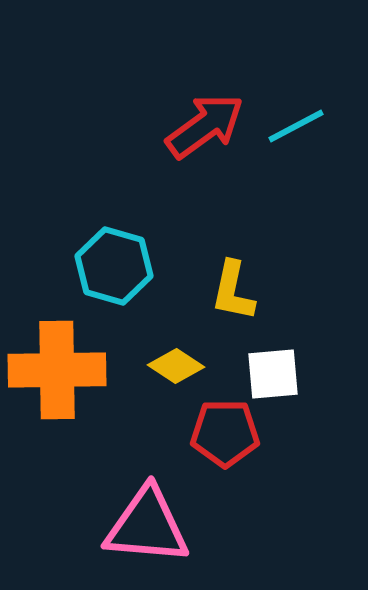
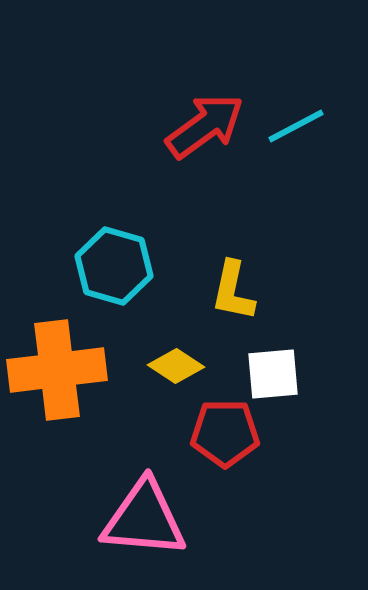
orange cross: rotated 6 degrees counterclockwise
pink triangle: moved 3 px left, 7 px up
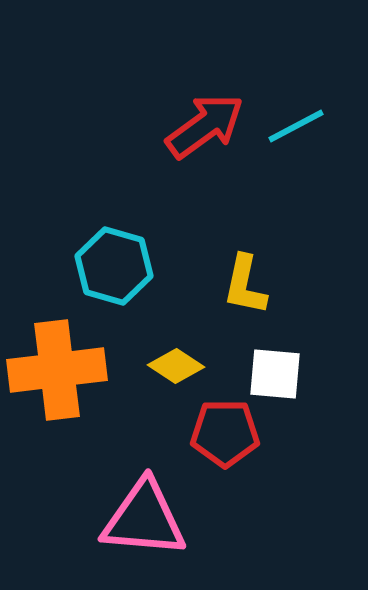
yellow L-shape: moved 12 px right, 6 px up
white square: moved 2 px right; rotated 10 degrees clockwise
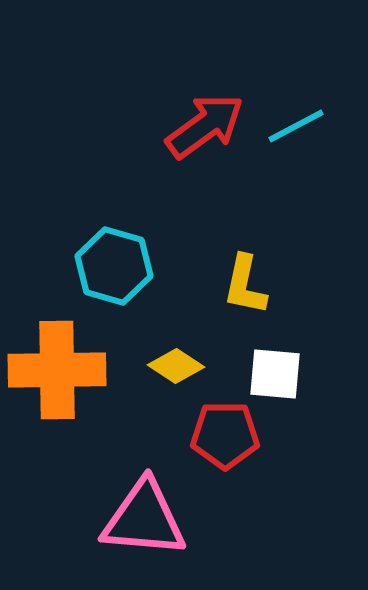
orange cross: rotated 6 degrees clockwise
red pentagon: moved 2 px down
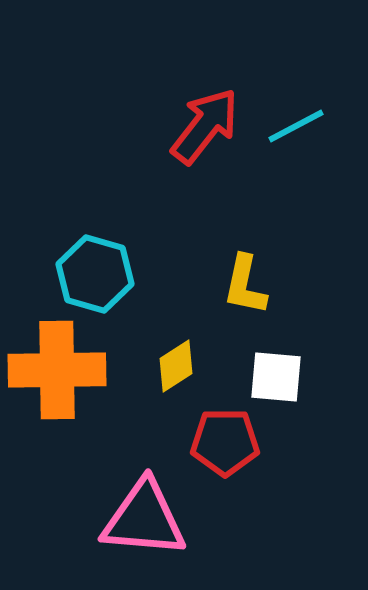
red arrow: rotated 16 degrees counterclockwise
cyan hexagon: moved 19 px left, 8 px down
yellow diamond: rotated 66 degrees counterclockwise
white square: moved 1 px right, 3 px down
red pentagon: moved 7 px down
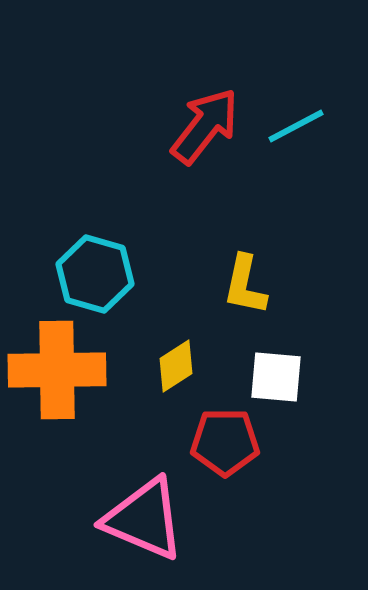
pink triangle: rotated 18 degrees clockwise
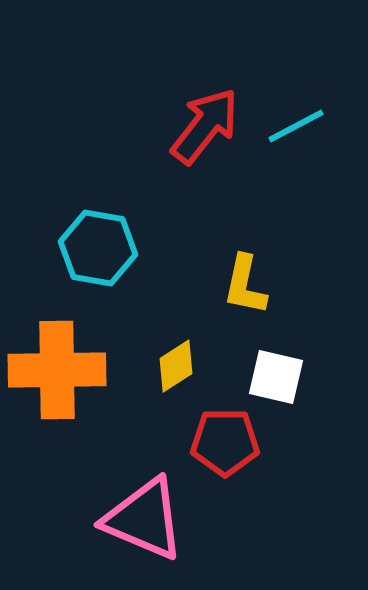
cyan hexagon: moved 3 px right, 26 px up; rotated 6 degrees counterclockwise
white square: rotated 8 degrees clockwise
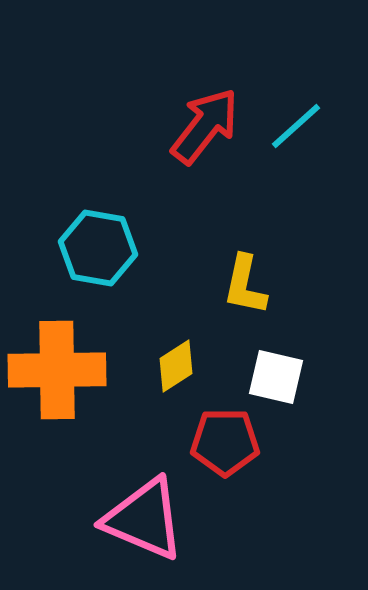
cyan line: rotated 14 degrees counterclockwise
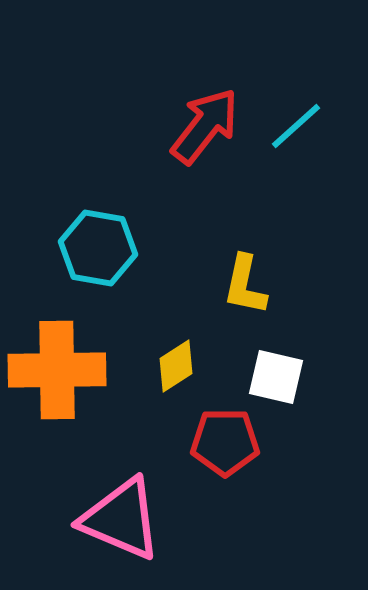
pink triangle: moved 23 px left
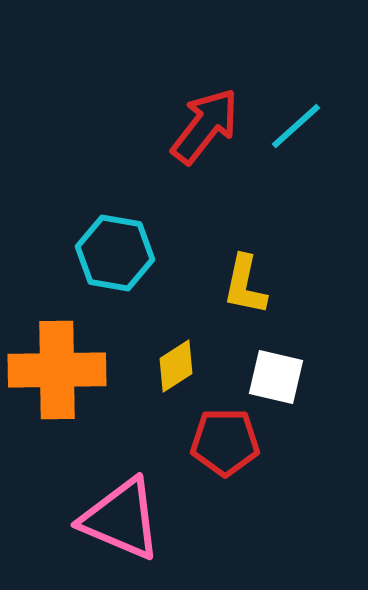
cyan hexagon: moved 17 px right, 5 px down
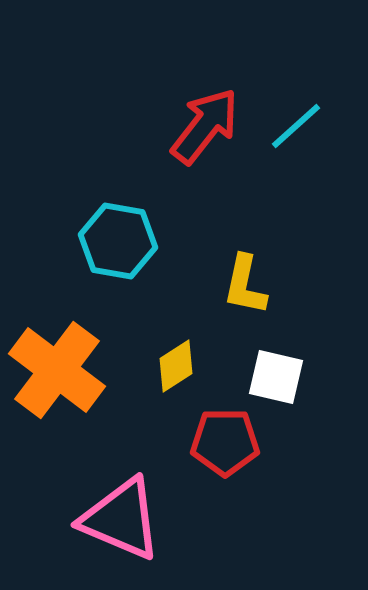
cyan hexagon: moved 3 px right, 12 px up
orange cross: rotated 38 degrees clockwise
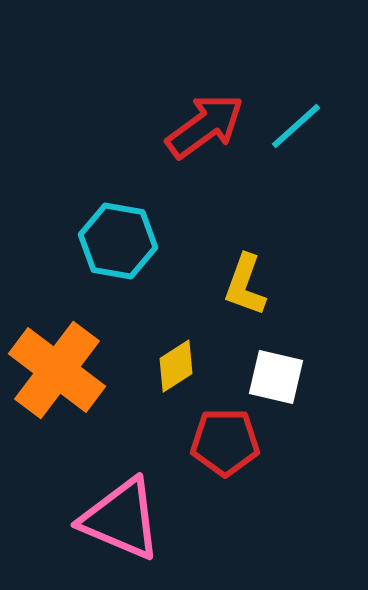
red arrow: rotated 16 degrees clockwise
yellow L-shape: rotated 8 degrees clockwise
